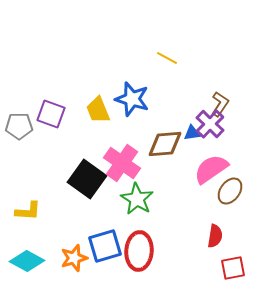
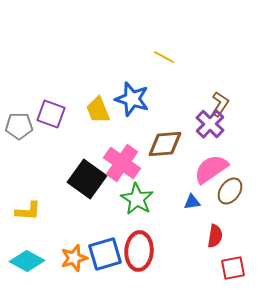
yellow line: moved 3 px left, 1 px up
blue triangle: moved 69 px down
blue square: moved 8 px down
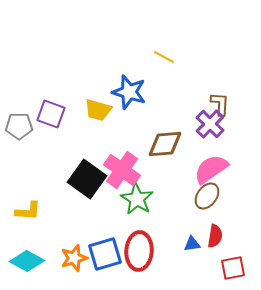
blue star: moved 3 px left, 7 px up
brown L-shape: rotated 30 degrees counterclockwise
yellow trapezoid: rotated 52 degrees counterclockwise
pink cross: moved 7 px down
brown ellipse: moved 23 px left, 5 px down
blue triangle: moved 42 px down
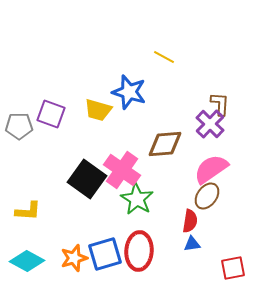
red semicircle: moved 25 px left, 15 px up
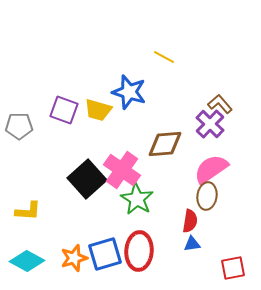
brown L-shape: rotated 45 degrees counterclockwise
purple square: moved 13 px right, 4 px up
black square: rotated 12 degrees clockwise
brown ellipse: rotated 28 degrees counterclockwise
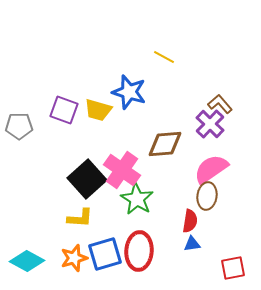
yellow L-shape: moved 52 px right, 7 px down
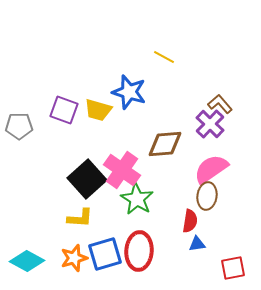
blue triangle: moved 5 px right
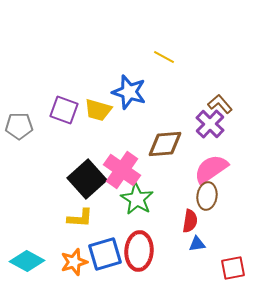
orange star: moved 4 px down
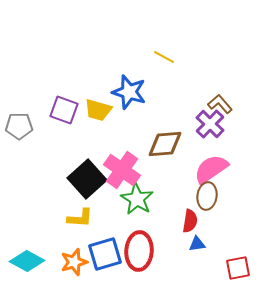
red square: moved 5 px right
